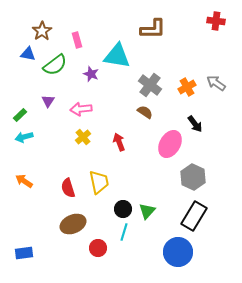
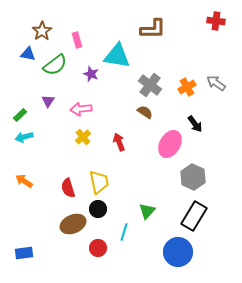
black circle: moved 25 px left
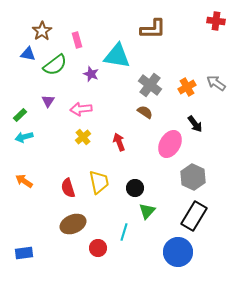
black circle: moved 37 px right, 21 px up
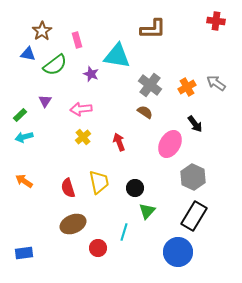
purple triangle: moved 3 px left
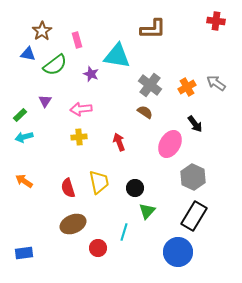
yellow cross: moved 4 px left; rotated 35 degrees clockwise
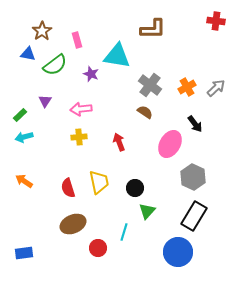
gray arrow: moved 5 px down; rotated 102 degrees clockwise
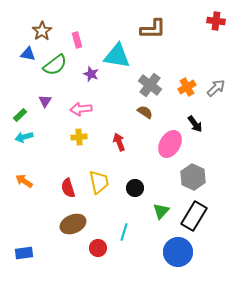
green triangle: moved 14 px right
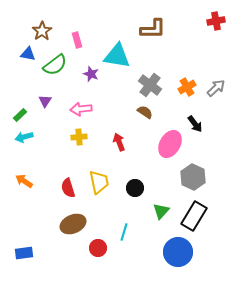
red cross: rotated 18 degrees counterclockwise
